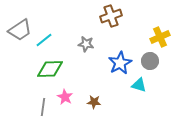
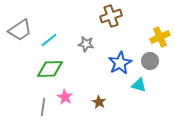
cyan line: moved 5 px right
brown star: moved 5 px right; rotated 24 degrees clockwise
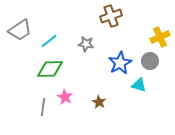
cyan line: moved 1 px down
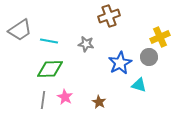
brown cross: moved 2 px left
cyan line: rotated 48 degrees clockwise
gray circle: moved 1 px left, 4 px up
gray line: moved 7 px up
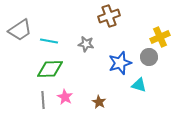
blue star: rotated 10 degrees clockwise
gray line: rotated 12 degrees counterclockwise
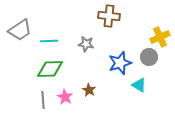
brown cross: rotated 25 degrees clockwise
cyan line: rotated 12 degrees counterclockwise
cyan triangle: rotated 14 degrees clockwise
brown star: moved 10 px left, 12 px up
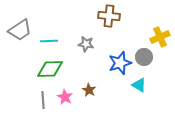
gray circle: moved 5 px left
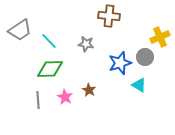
cyan line: rotated 48 degrees clockwise
gray circle: moved 1 px right
gray line: moved 5 px left
